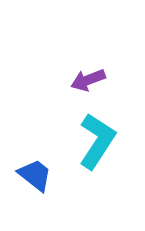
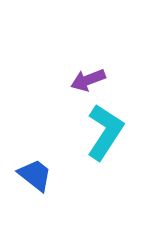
cyan L-shape: moved 8 px right, 9 px up
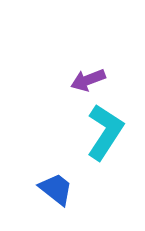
blue trapezoid: moved 21 px right, 14 px down
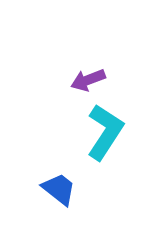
blue trapezoid: moved 3 px right
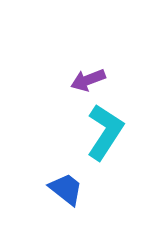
blue trapezoid: moved 7 px right
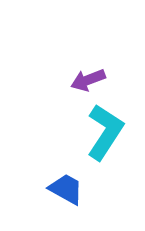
blue trapezoid: rotated 9 degrees counterclockwise
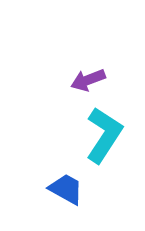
cyan L-shape: moved 1 px left, 3 px down
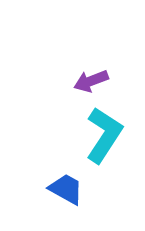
purple arrow: moved 3 px right, 1 px down
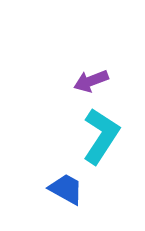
cyan L-shape: moved 3 px left, 1 px down
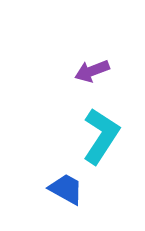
purple arrow: moved 1 px right, 10 px up
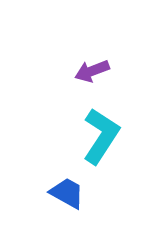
blue trapezoid: moved 1 px right, 4 px down
